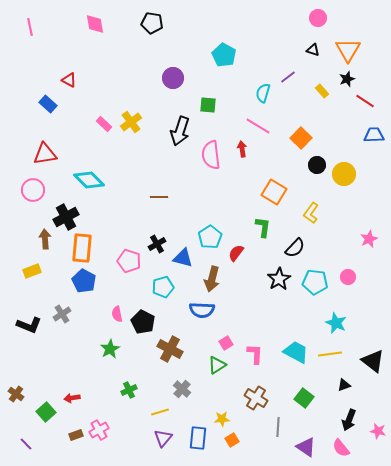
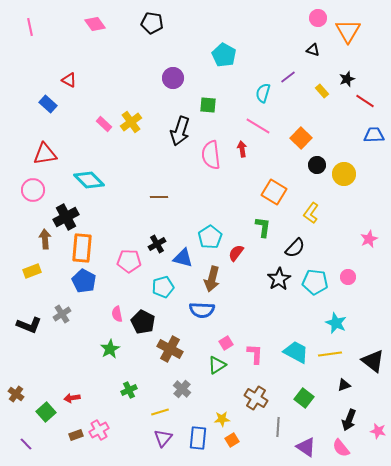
pink diamond at (95, 24): rotated 25 degrees counterclockwise
orange triangle at (348, 50): moved 19 px up
pink pentagon at (129, 261): rotated 15 degrees counterclockwise
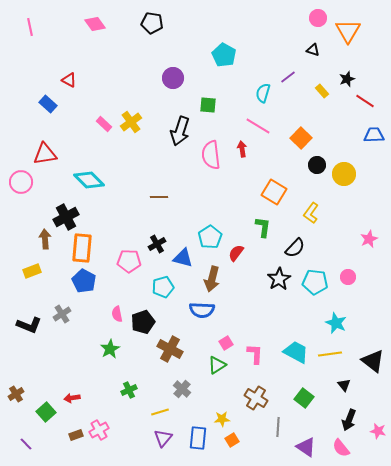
pink circle at (33, 190): moved 12 px left, 8 px up
black pentagon at (143, 322): rotated 25 degrees clockwise
black triangle at (344, 385): rotated 48 degrees counterclockwise
brown cross at (16, 394): rotated 21 degrees clockwise
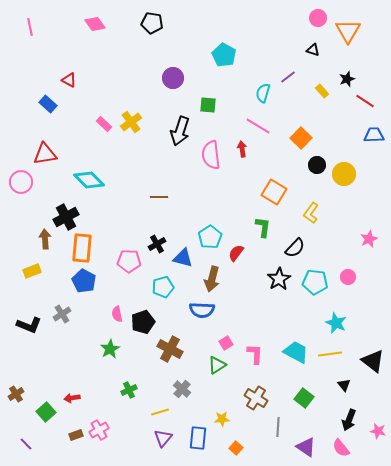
orange square at (232, 440): moved 4 px right, 8 px down; rotated 16 degrees counterclockwise
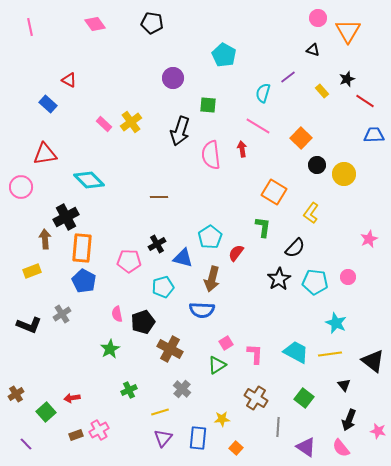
pink circle at (21, 182): moved 5 px down
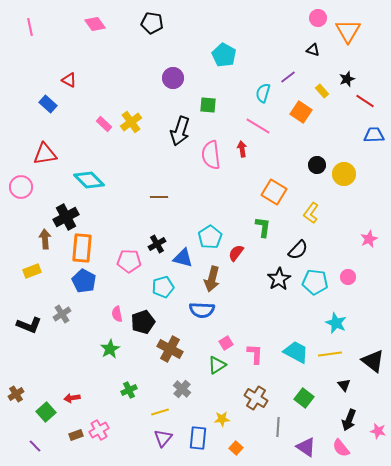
orange square at (301, 138): moved 26 px up; rotated 10 degrees counterclockwise
black semicircle at (295, 248): moved 3 px right, 2 px down
purple line at (26, 444): moved 9 px right, 2 px down
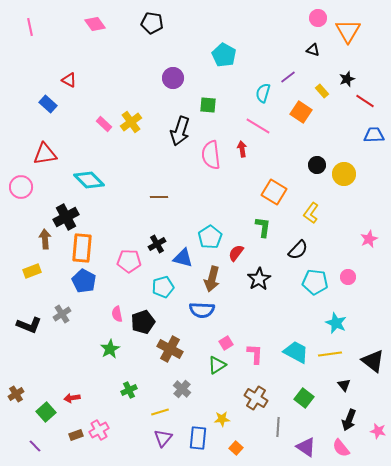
black star at (279, 279): moved 20 px left
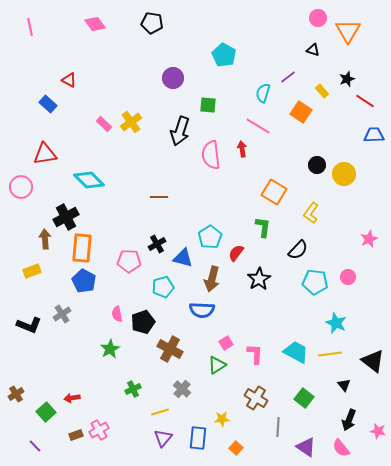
green cross at (129, 390): moved 4 px right, 1 px up
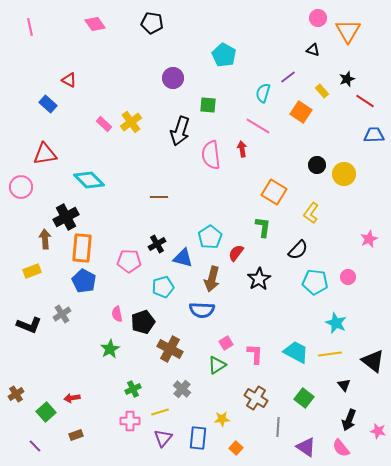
pink cross at (99, 430): moved 31 px right, 9 px up; rotated 30 degrees clockwise
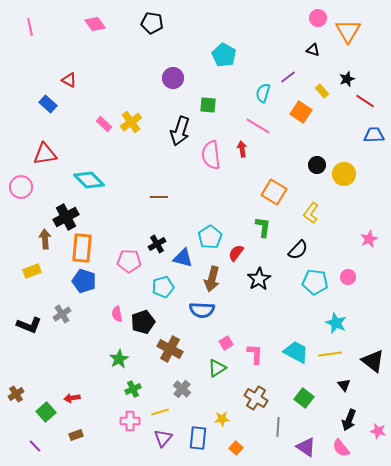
blue pentagon at (84, 281): rotated 10 degrees counterclockwise
green star at (110, 349): moved 9 px right, 10 px down
green triangle at (217, 365): moved 3 px down
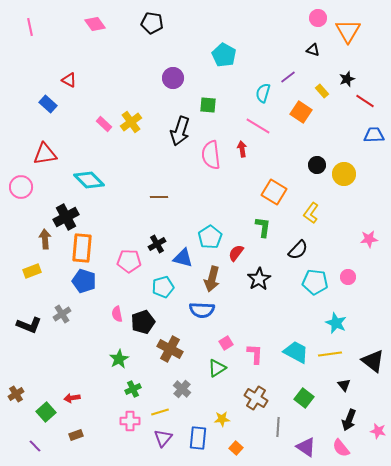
pink star at (369, 239): rotated 18 degrees clockwise
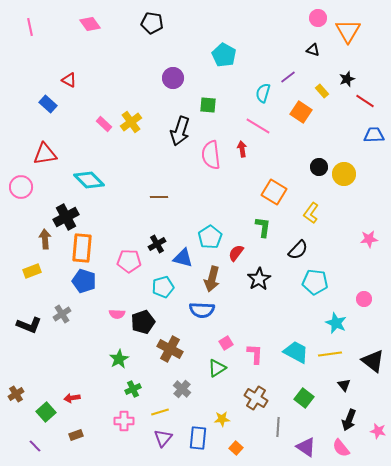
pink diamond at (95, 24): moved 5 px left
black circle at (317, 165): moved 2 px right, 2 px down
pink circle at (348, 277): moved 16 px right, 22 px down
pink semicircle at (117, 314): rotated 77 degrees counterclockwise
pink cross at (130, 421): moved 6 px left
